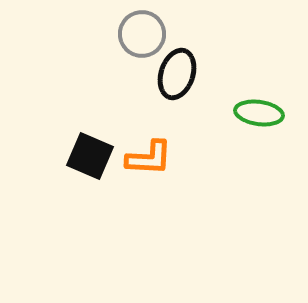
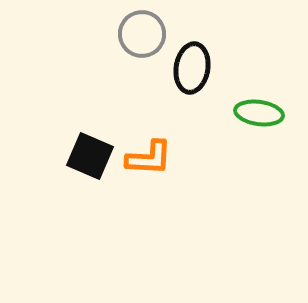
black ellipse: moved 15 px right, 6 px up; rotated 9 degrees counterclockwise
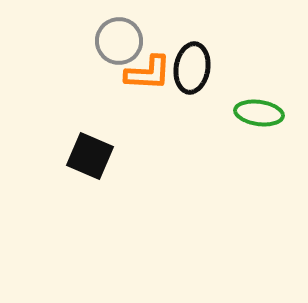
gray circle: moved 23 px left, 7 px down
orange L-shape: moved 1 px left, 85 px up
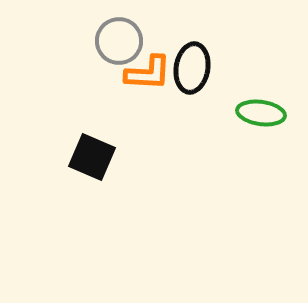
green ellipse: moved 2 px right
black square: moved 2 px right, 1 px down
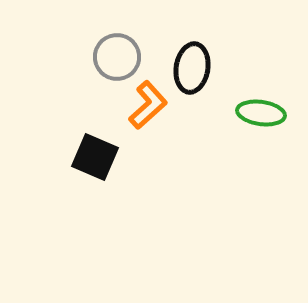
gray circle: moved 2 px left, 16 px down
orange L-shape: moved 32 px down; rotated 45 degrees counterclockwise
black square: moved 3 px right
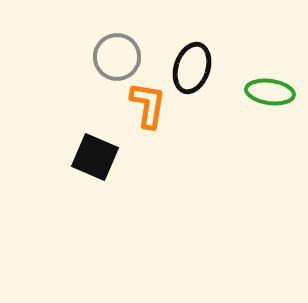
black ellipse: rotated 9 degrees clockwise
orange L-shape: rotated 39 degrees counterclockwise
green ellipse: moved 9 px right, 21 px up
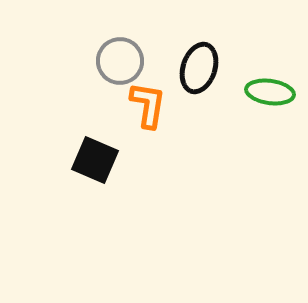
gray circle: moved 3 px right, 4 px down
black ellipse: moved 7 px right
black square: moved 3 px down
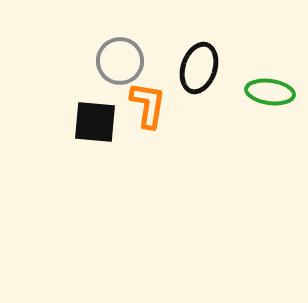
black square: moved 38 px up; rotated 18 degrees counterclockwise
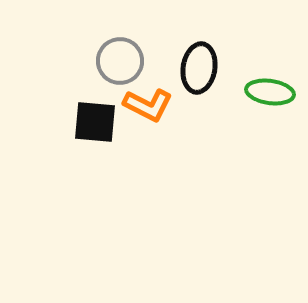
black ellipse: rotated 9 degrees counterclockwise
orange L-shape: rotated 108 degrees clockwise
